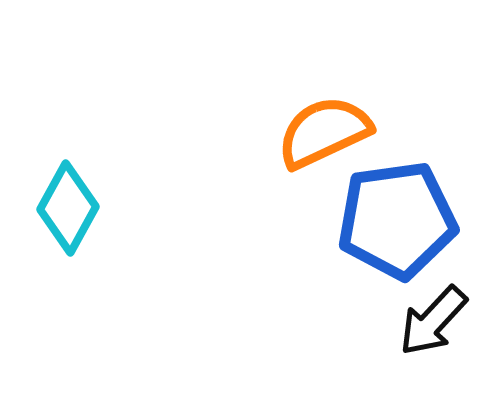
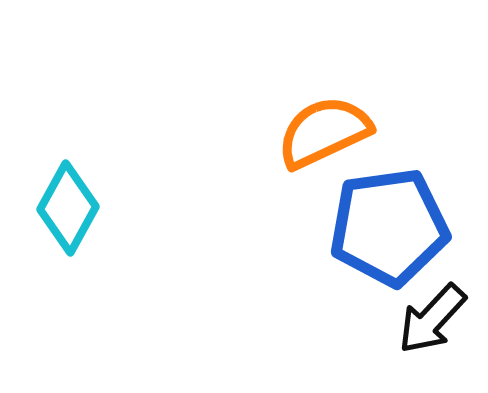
blue pentagon: moved 8 px left, 7 px down
black arrow: moved 1 px left, 2 px up
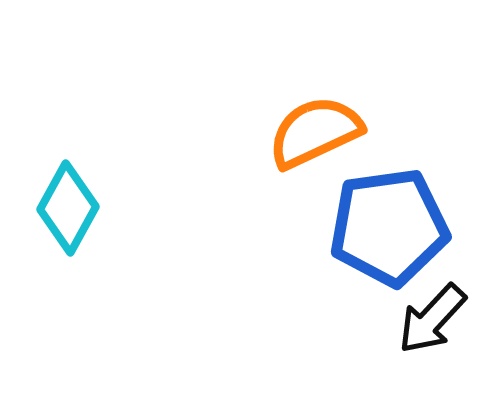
orange semicircle: moved 9 px left
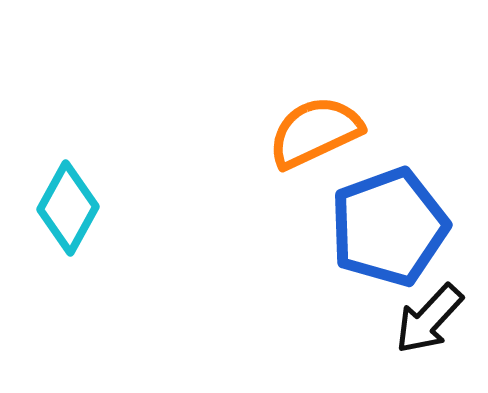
blue pentagon: rotated 12 degrees counterclockwise
black arrow: moved 3 px left
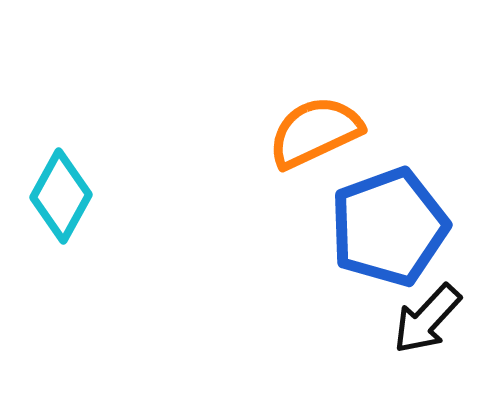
cyan diamond: moved 7 px left, 12 px up
black arrow: moved 2 px left
